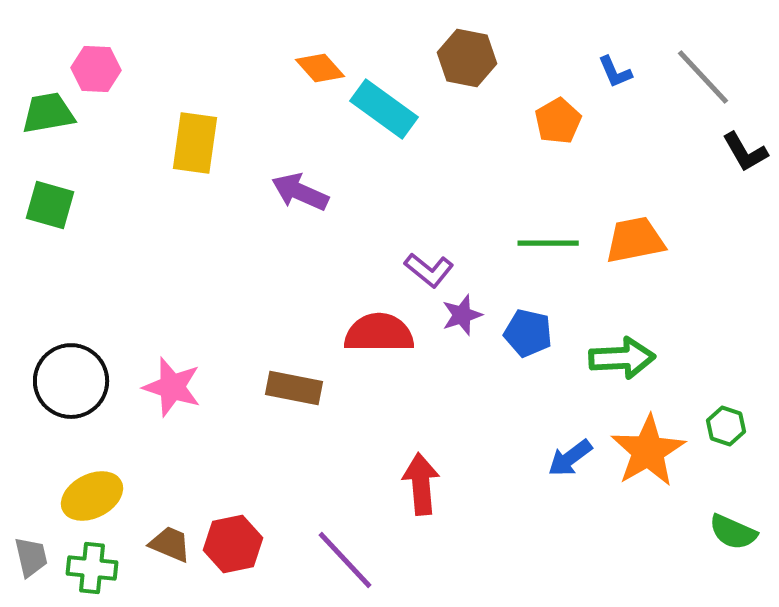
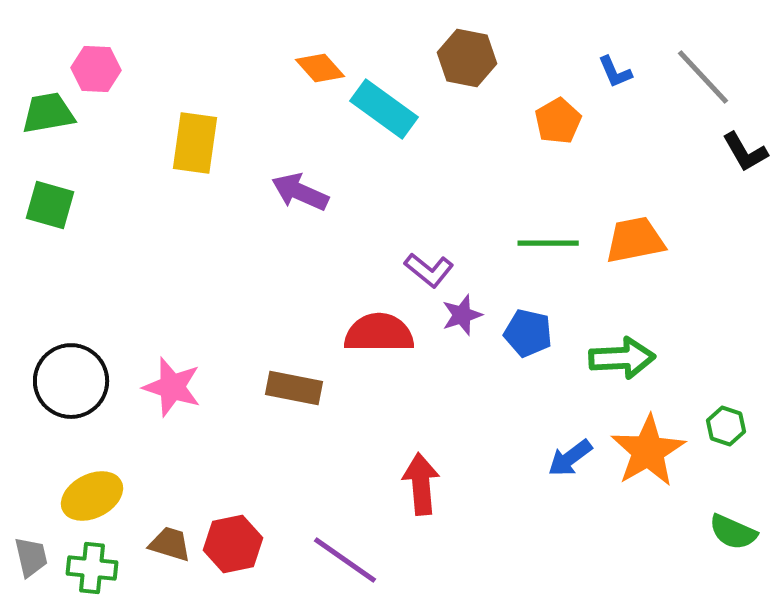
brown trapezoid: rotated 6 degrees counterclockwise
purple line: rotated 12 degrees counterclockwise
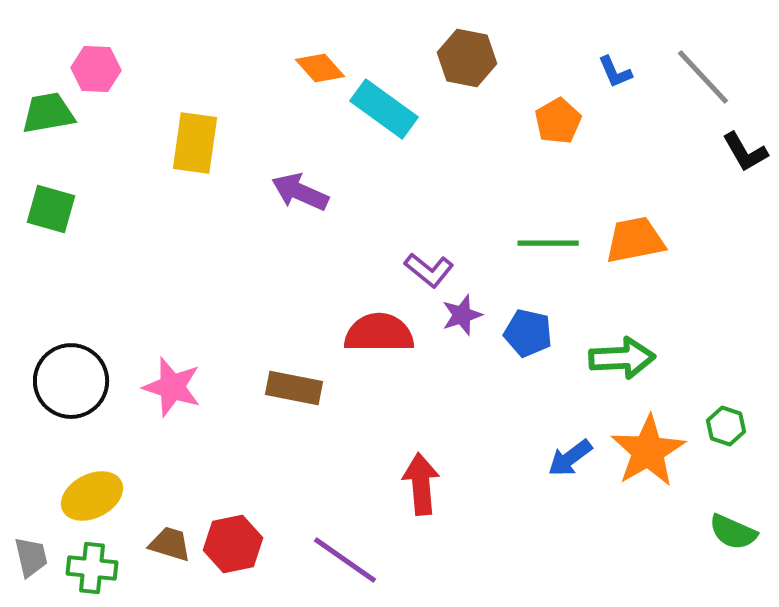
green square: moved 1 px right, 4 px down
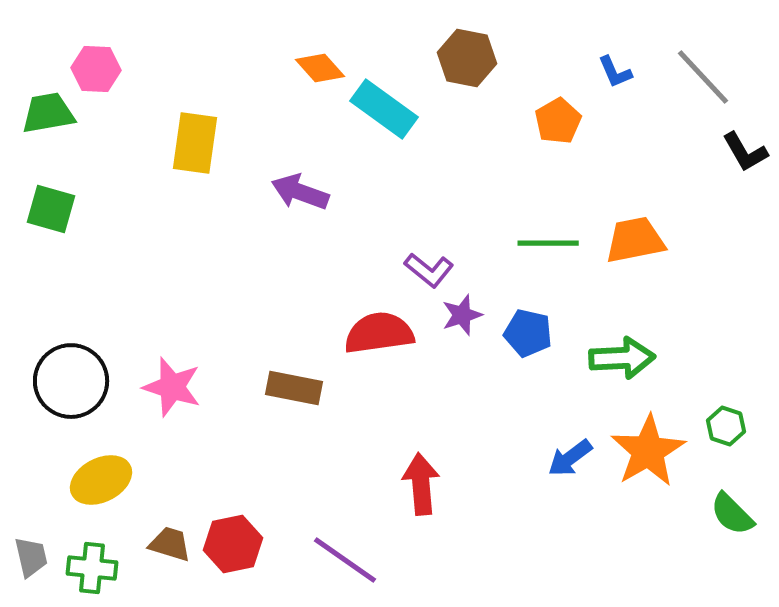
purple arrow: rotated 4 degrees counterclockwise
red semicircle: rotated 8 degrees counterclockwise
yellow ellipse: moved 9 px right, 16 px up
green semicircle: moved 1 px left, 18 px up; rotated 21 degrees clockwise
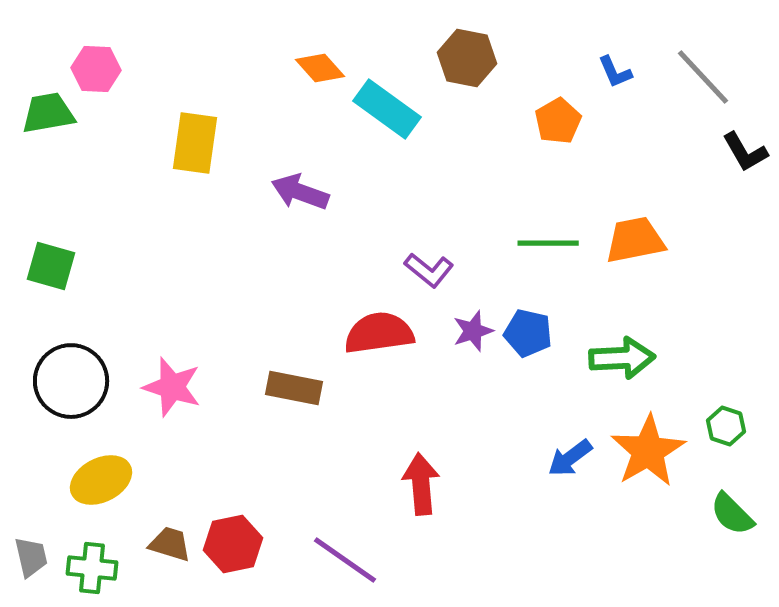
cyan rectangle: moved 3 px right
green square: moved 57 px down
purple star: moved 11 px right, 16 px down
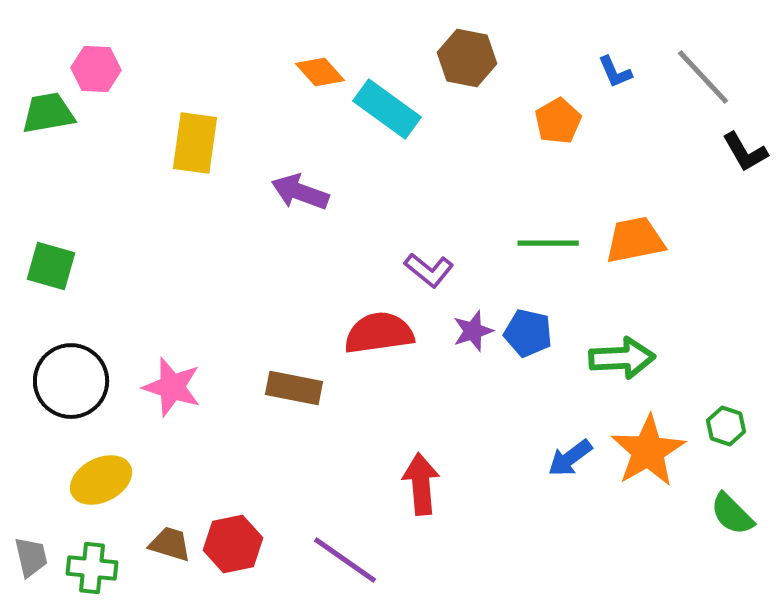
orange diamond: moved 4 px down
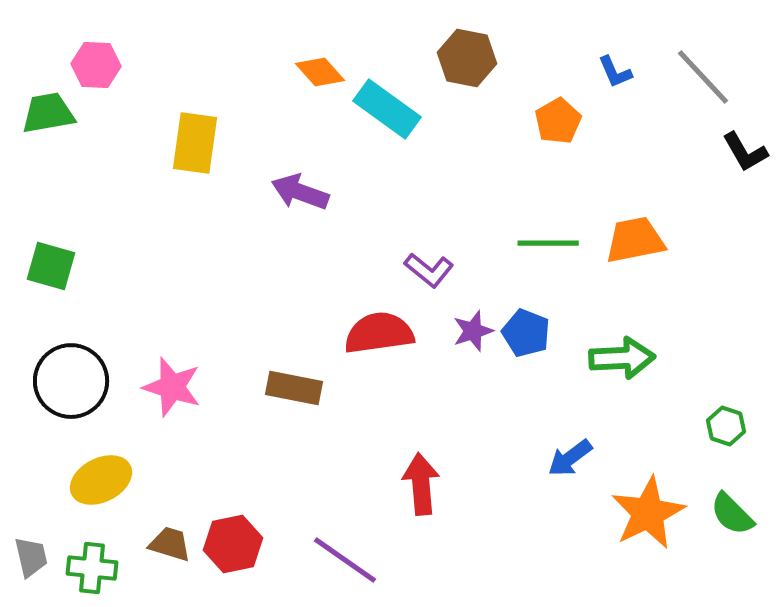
pink hexagon: moved 4 px up
blue pentagon: moved 2 px left; rotated 9 degrees clockwise
orange star: moved 62 px down; rotated 4 degrees clockwise
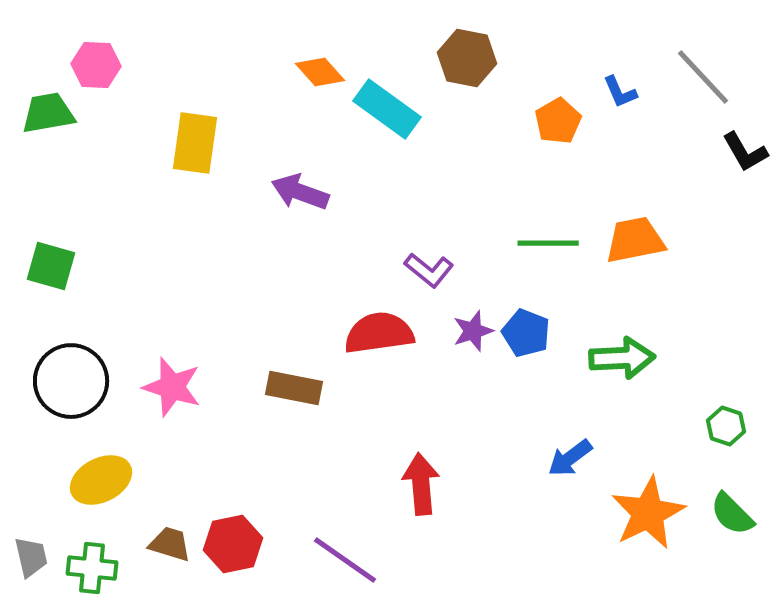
blue L-shape: moved 5 px right, 20 px down
